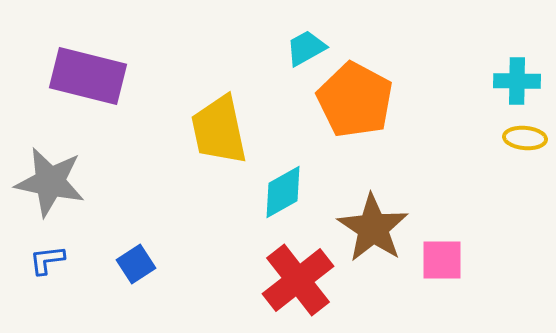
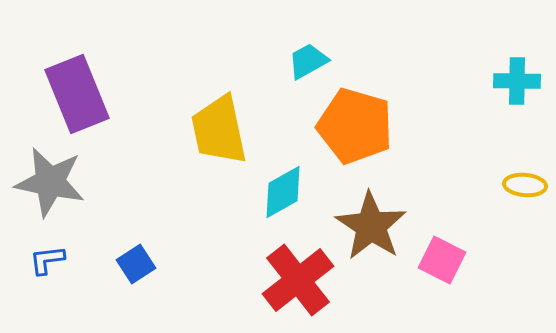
cyan trapezoid: moved 2 px right, 13 px down
purple rectangle: moved 11 px left, 18 px down; rotated 54 degrees clockwise
orange pentagon: moved 26 px down; rotated 12 degrees counterclockwise
yellow ellipse: moved 47 px down
brown star: moved 2 px left, 2 px up
pink square: rotated 27 degrees clockwise
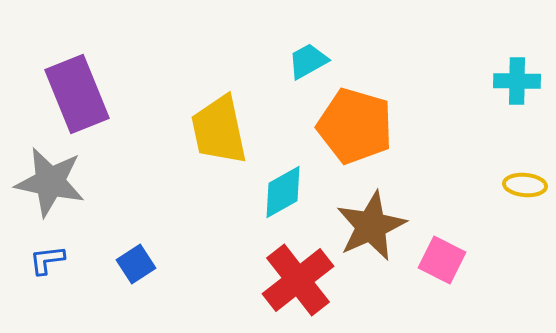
brown star: rotated 14 degrees clockwise
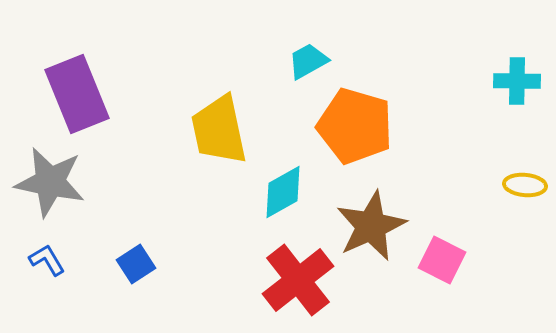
blue L-shape: rotated 66 degrees clockwise
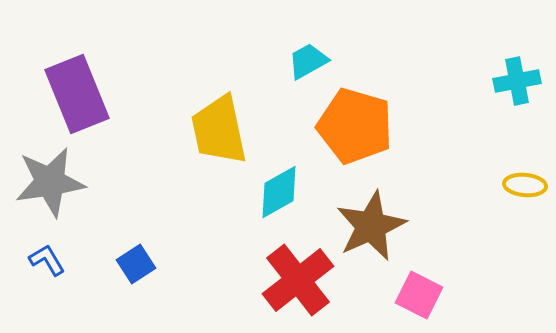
cyan cross: rotated 12 degrees counterclockwise
gray star: rotated 20 degrees counterclockwise
cyan diamond: moved 4 px left
pink square: moved 23 px left, 35 px down
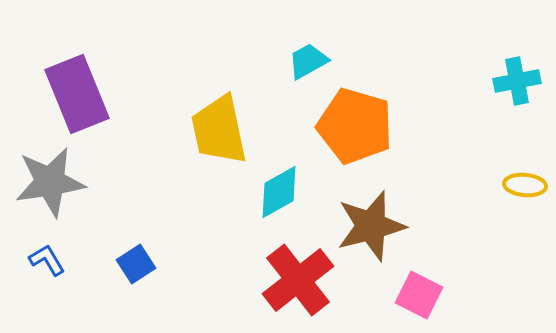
brown star: rotated 10 degrees clockwise
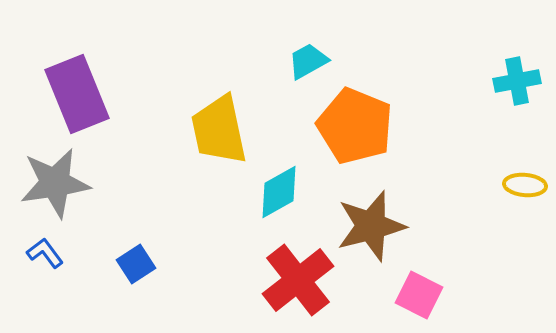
orange pentagon: rotated 6 degrees clockwise
gray star: moved 5 px right, 1 px down
blue L-shape: moved 2 px left, 7 px up; rotated 6 degrees counterclockwise
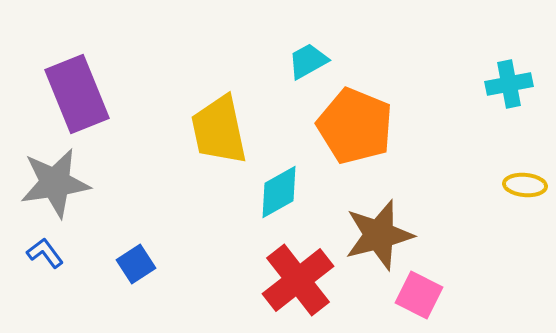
cyan cross: moved 8 px left, 3 px down
brown star: moved 8 px right, 9 px down
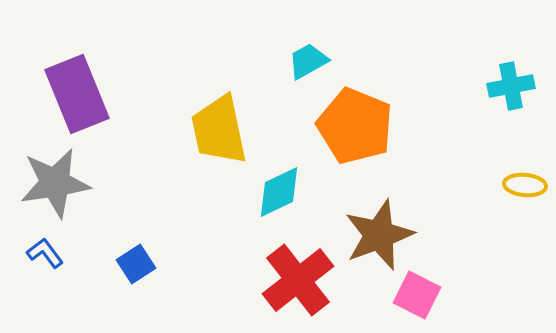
cyan cross: moved 2 px right, 2 px down
cyan diamond: rotated 4 degrees clockwise
brown star: rotated 6 degrees counterclockwise
pink square: moved 2 px left
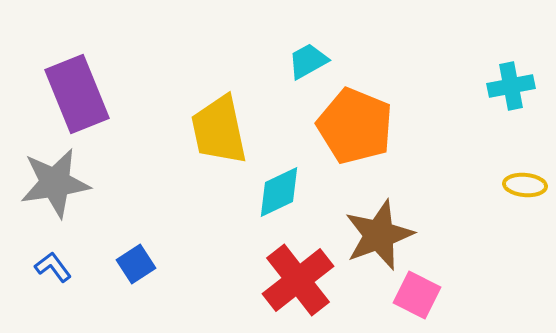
blue L-shape: moved 8 px right, 14 px down
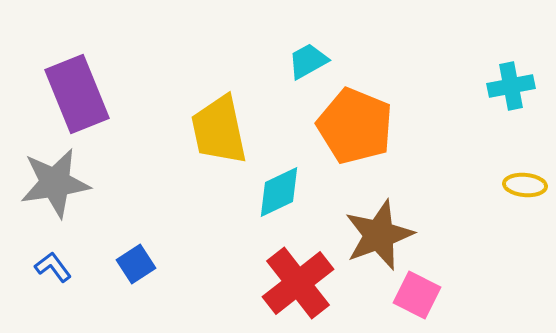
red cross: moved 3 px down
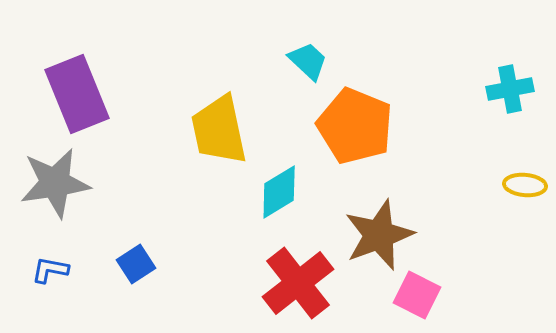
cyan trapezoid: rotated 72 degrees clockwise
cyan cross: moved 1 px left, 3 px down
cyan diamond: rotated 6 degrees counterclockwise
blue L-shape: moved 3 px left, 3 px down; rotated 42 degrees counterclockwise
